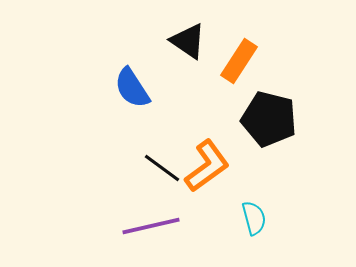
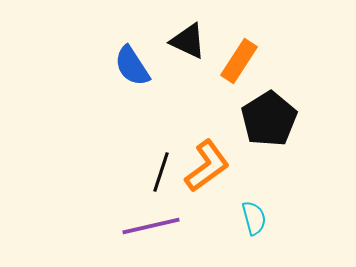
black triangle: rotated 9 degrees counterclockwise
blue semicircle: moved 22 px up
black pentagon: rotated 26 degrees clockwise
black line: moved 1 px left, 4 px down; rotated 72 degrees clockwise
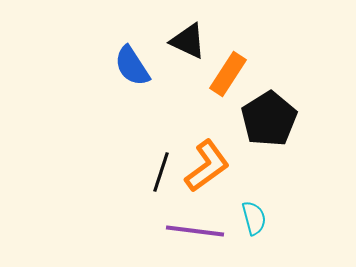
orange rectangle: moved 11 px left, 13 px down
purple line: moved 44 px right, 5 px down; rotated 20 degrees clockwise
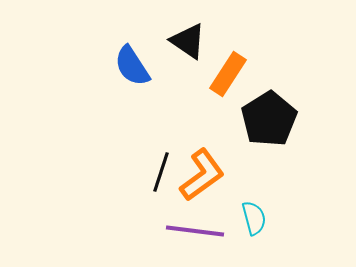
black triangle: rotated 9 degrees clockwise
orange L-shape: moved 5 px left, 9 px down
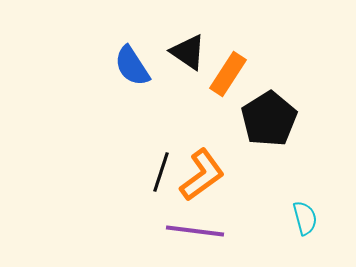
black triangle: moved 11 px down
cyan semicircle: moved 51 px right
